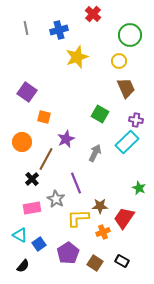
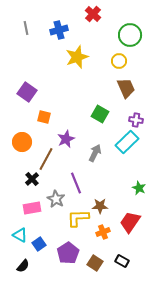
red trapezoid: moved 6 px right, 4 px down
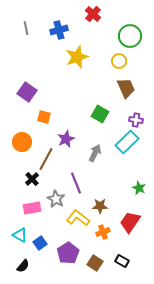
green circle: moved 1 px down
yellow L-shape: rotated 40 degrees clockwise
blue square: moved 1 px right, 1 px up
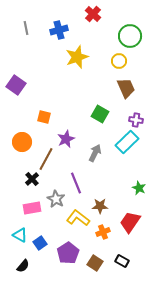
purple square: moved 11 px left, 7 px up
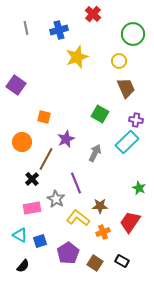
green circle: moved 3 px right, 2 px up
blue square: moved 2 px up; rotated 16 degrees clockwise
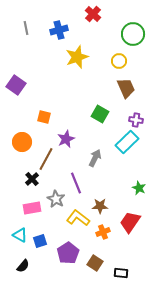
gray arrow: moved 5 px down
black rectangle: moved 1 px left, 12 px down; rotated 24 degrees counterclockwise
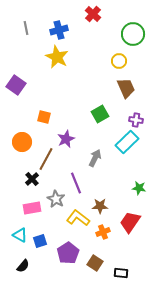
yellow star: moved 20 px left; rotated 25 degrees counterclockwise
green square: rotated 30 degrees clockwise
green star: rotated 16 degrees counterclockwise
